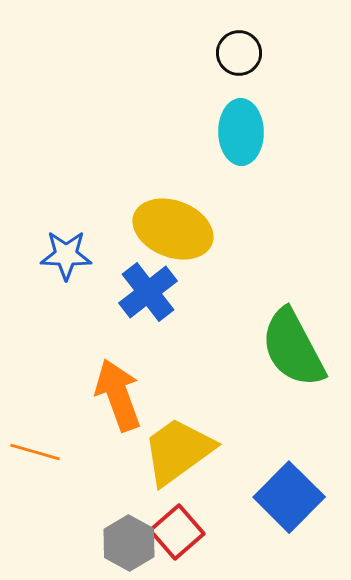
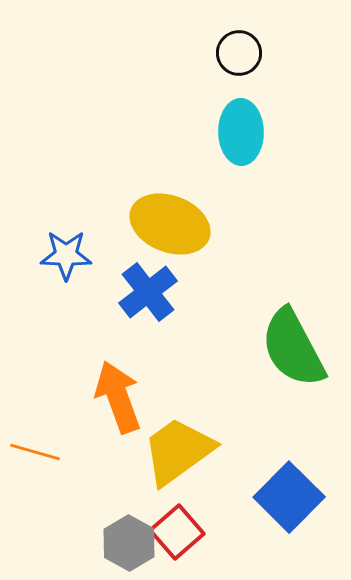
yellow ellipse: moved 3 px left, 5 px up
orange arrow: moved 2 px down
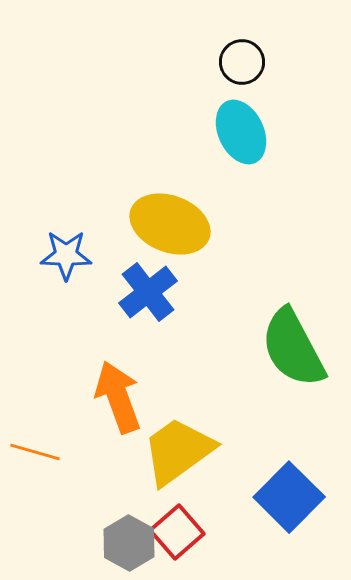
black circle: moved 3 px right, 9 px down
cyan ellipse: rotated 24 degrees counterclockwise
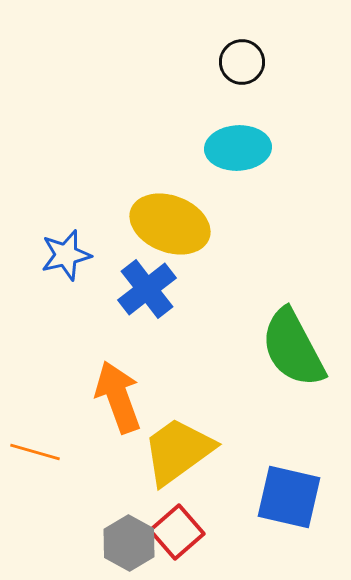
cyan ellipse: moved 3 px left, 16 px down; rotated 68 degrees counterclockwise
blue star: rotated 15 degrees counterclockwise
blue cross: moved 1 px left, 3 px up
blue square: rotated 32 degrees counterclockwise
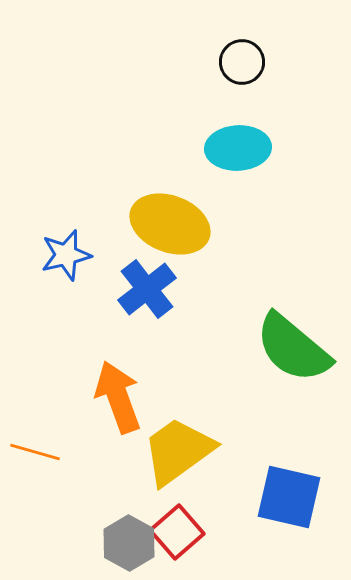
green semicircle: rotated 22 degrees counterclockwise
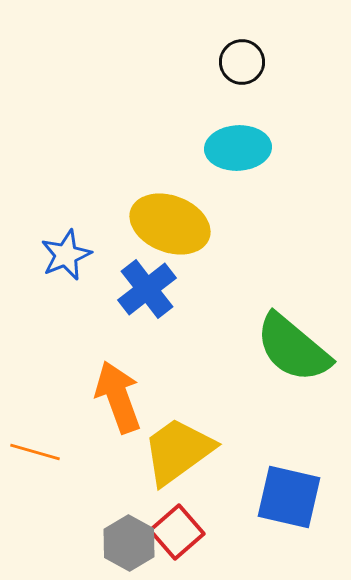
blue star: rotated 9 degrees counterclockwise
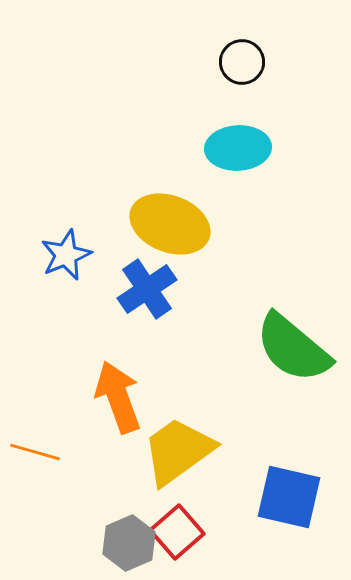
blue cross: rotated 4 degrees clockwise
gray hexagon: rotated 8 degrees clockwise
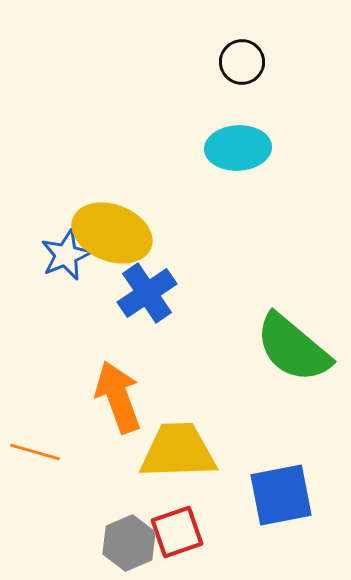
yellow ellipse: moved 58 px left, 9 px down
blue cross: moved 4 px down
yellow trapezoid: rotated 34 degrees clockwise
blue square: moved 8 px left, 2 px up; rotated 24 degrees counterclockwise
red square: rotated 22 degrees clockwise
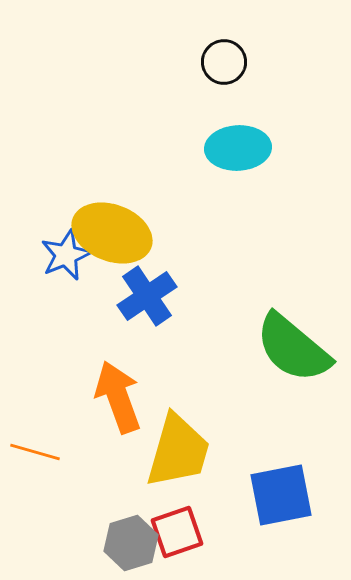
black circle: moved 18 px left
blue cross: moved 3 px down
yellow trapezoid: rotated 108 degrees clockwise
gray hexagon: moved 2 px right; rotated 6 degrees clockwise
